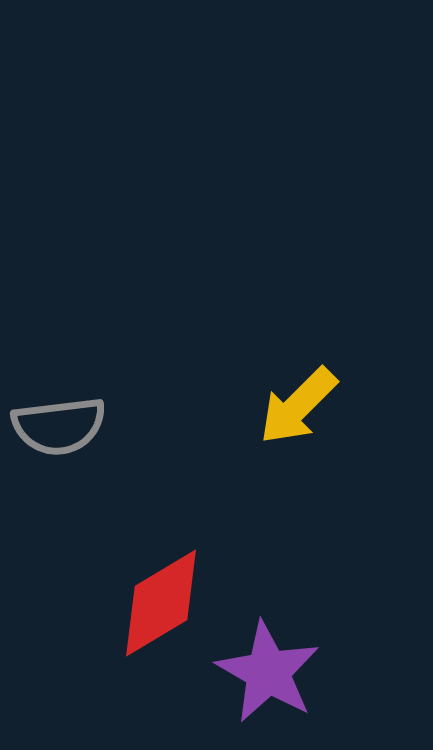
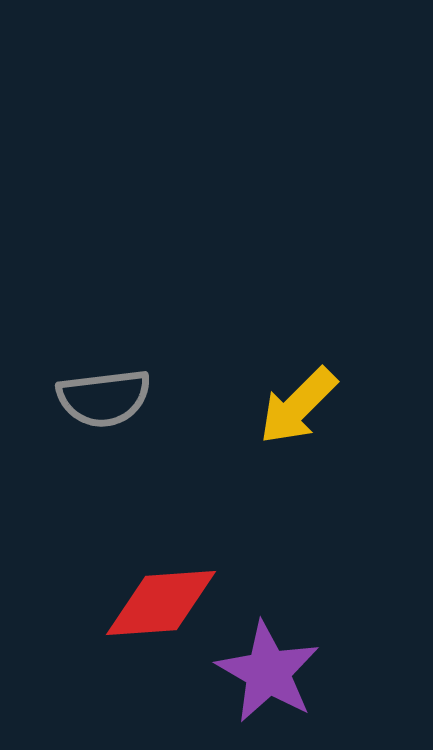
gray semicircle: moved 45 px right, 28 px up
red diamond: rotated 27 degrees clockwise
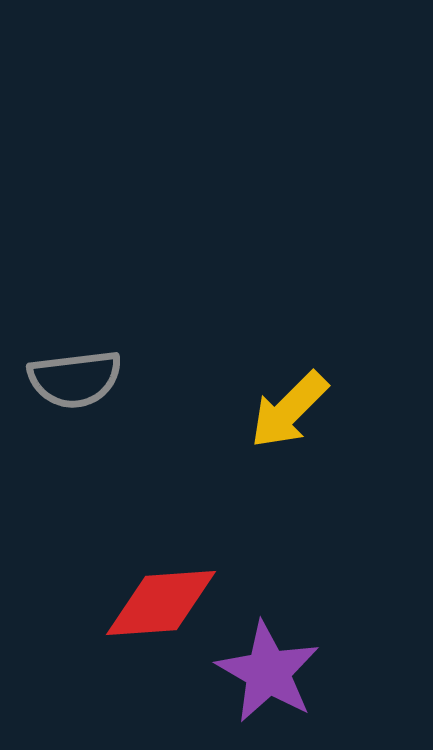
gray semicircle: moved 29 px left, 19 px up
yellow arrow: moved 9 px left, 4 px down
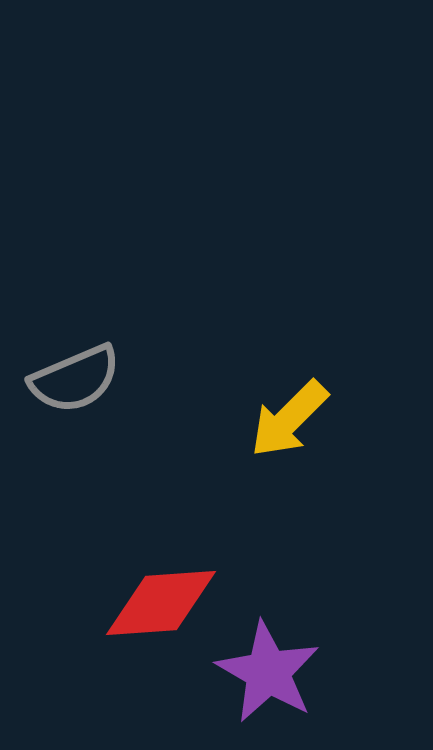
gray semicircle: rotated 16 degrees counterclockwise
yellow arrow: moved 9 px down
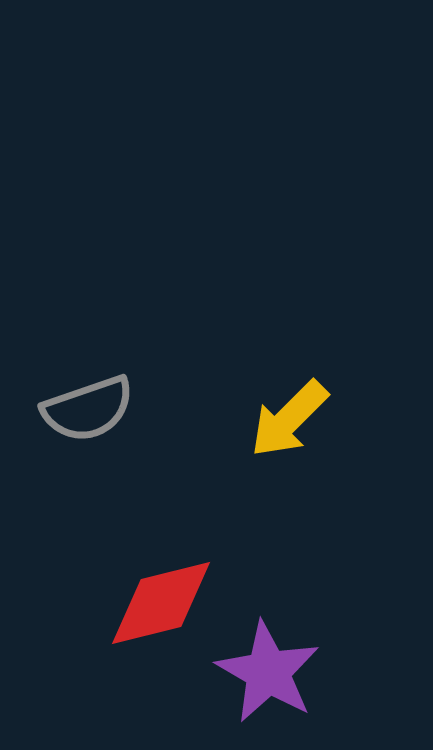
gray semicircle: moved 13 px right, 30 px down; rotated 4 degrees clockwise
red diamond: rotated 10 degrees counterclockwise
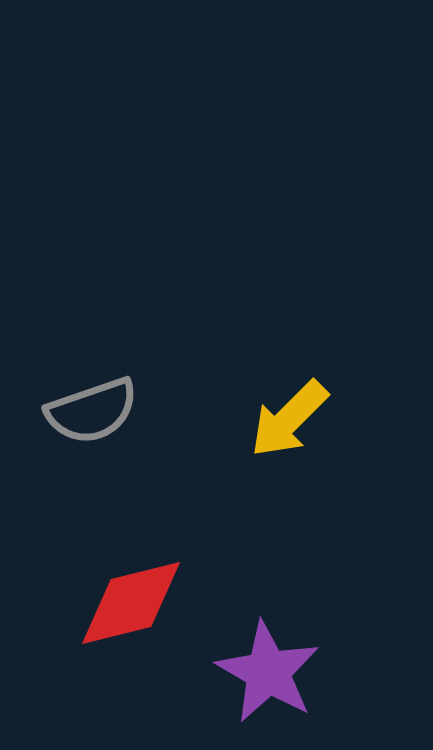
gray semicircle: moved 4 px right, 2 px down
red diamond: moved 30 px left
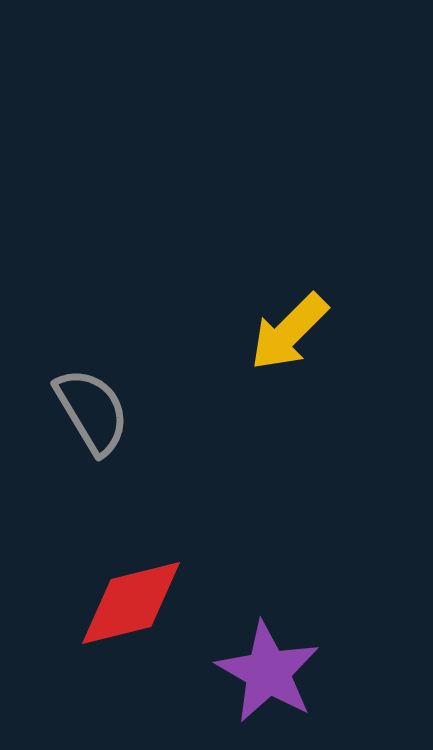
gray semicircle: rotated 102 degrees counterclockwise
yellow arrow: moved 87 px up
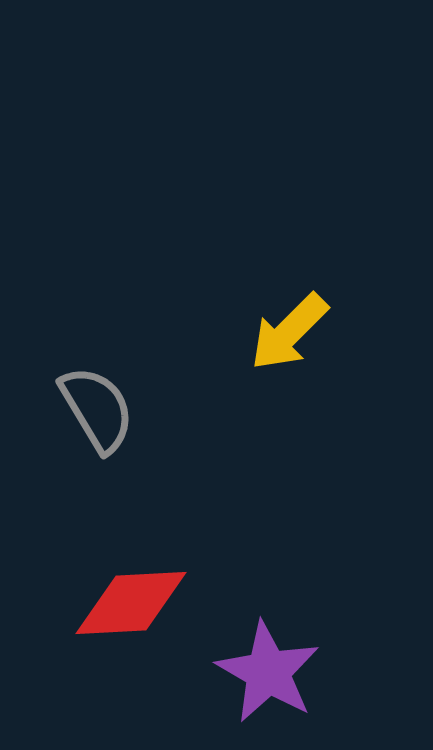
gray semicircle: moved 5 px right, 2 px up
red diamond: rotated 11 degrees clockwise
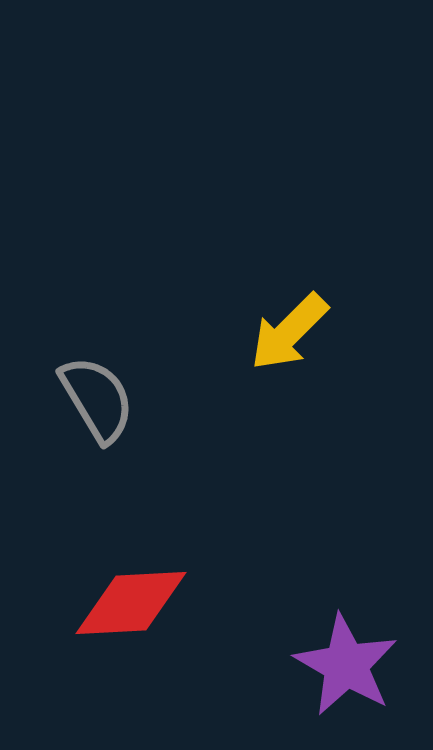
gray semicircle: moved 10 px up
purple star: moved 78 px right, 7 px up
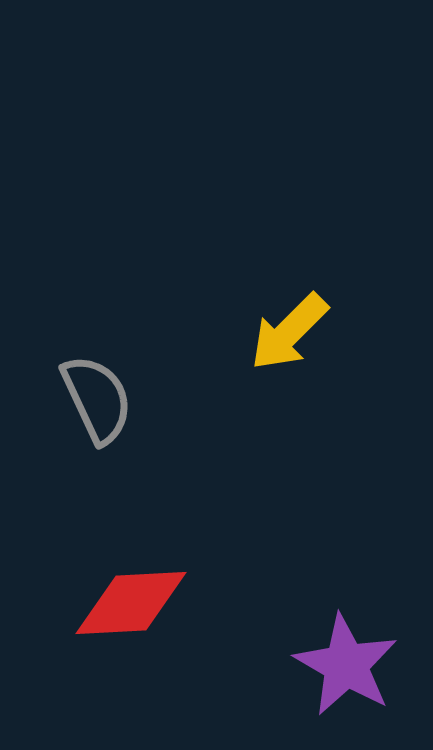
gray semicircle: rotated 6 degrees clockwise
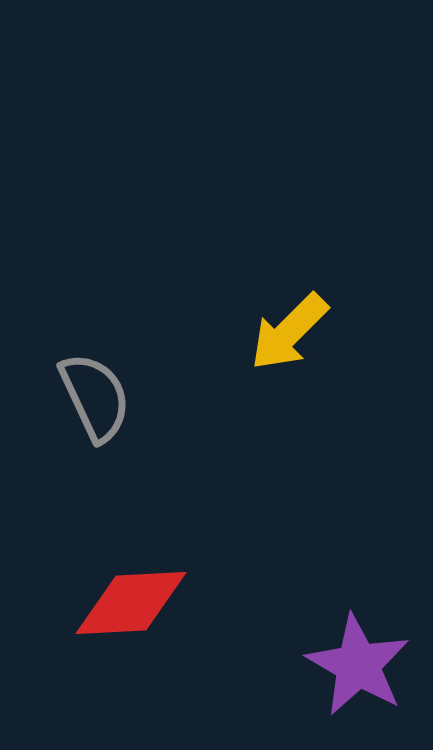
gray semicircle: moved 2 px left, 2 px up
purple star: moved 12 px right
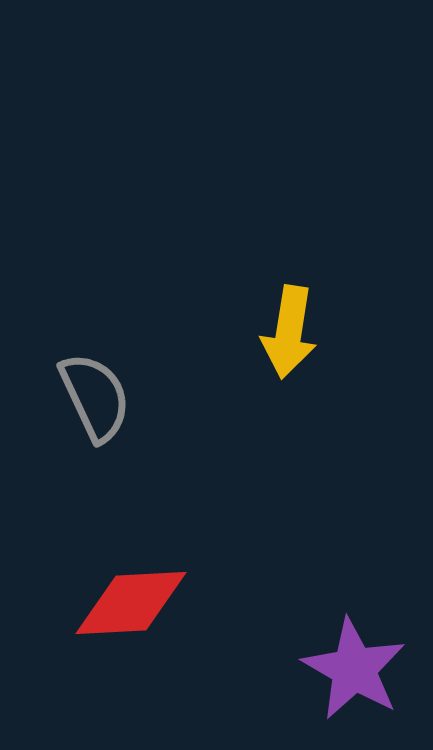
yellow arrow: rotated 36 degrees counterclockwise
purple star: moved 4 px left, 4 px down
